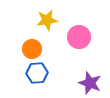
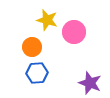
yellow star: rotated 25 degrees clockwise
pink circle: moved 5 px left, 5 px up
orange circle: moved 2 px up
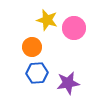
pink circle: moved 4 px up
purple star: moved 22 px left; rotated 30 degrees counterclockwise
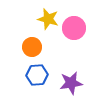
yellow star: moved 1 px right, 1 px up
blue hexagon: moved 2 px down
purple star: moved 3 px right
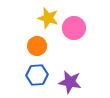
yellow star: moved 1 px up
orange circle: moved 5 px right, 1 px up
purple star: moved 1 px left, 1 px up; rotated 20 degrees clockwise
